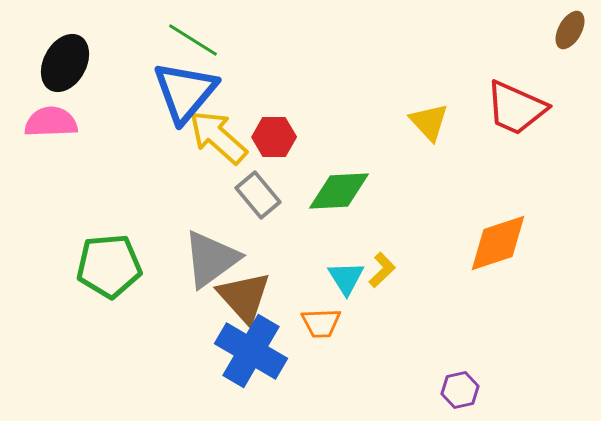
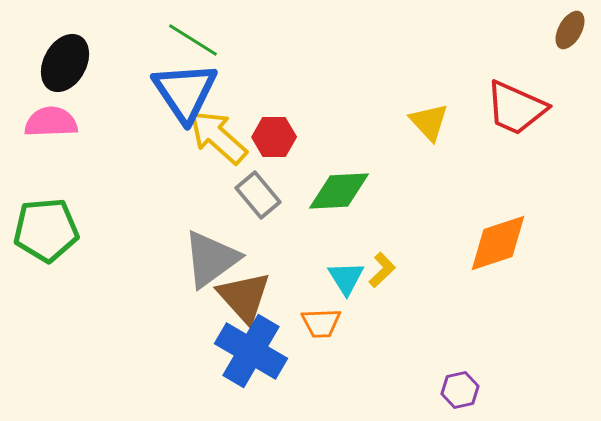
blue triangle: rotated 14 degrees counterclockwise
green pentagon: moved 63 px left, 36 px up
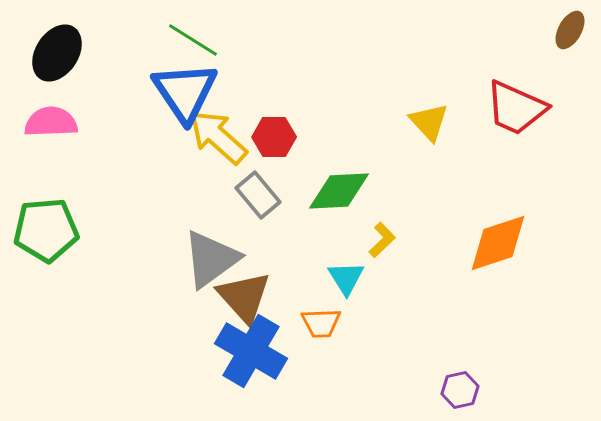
black ellipse: moved 8 px left, 10 px up; rotated 4 degrees clockwise
yellow L-shape: moved 30 px up
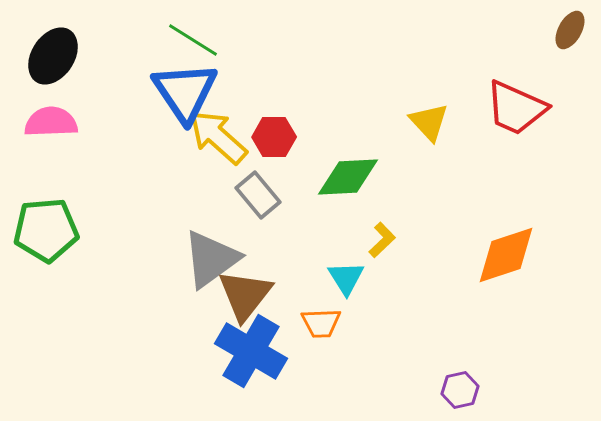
black ellipse: moved 4 px left, 3 px down
green diamond: moved 9 px right, 14 px up
orange diamond: moved 8 px right, 12 px down
brown triangle: moved 1 px right, 2 px up; rotated 20 degrees clockwise
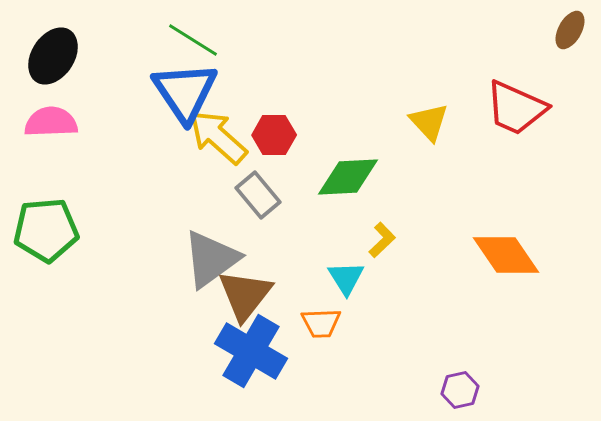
red hexagon: moved 2 px up
orange diamond: rotated 74 degrees clockwise
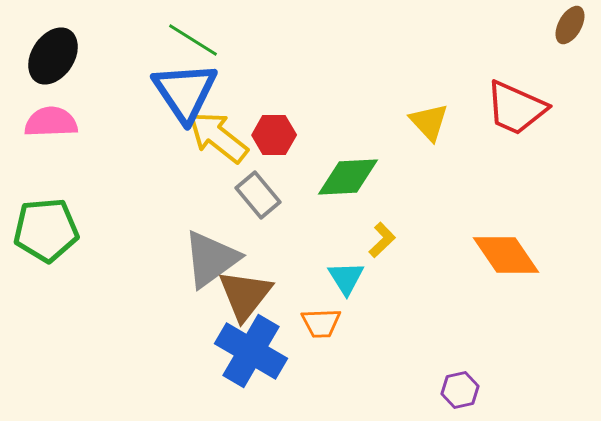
brown ellipse: moved 5 px up
yellow arrow: rotated 4 degrees counterclockwise
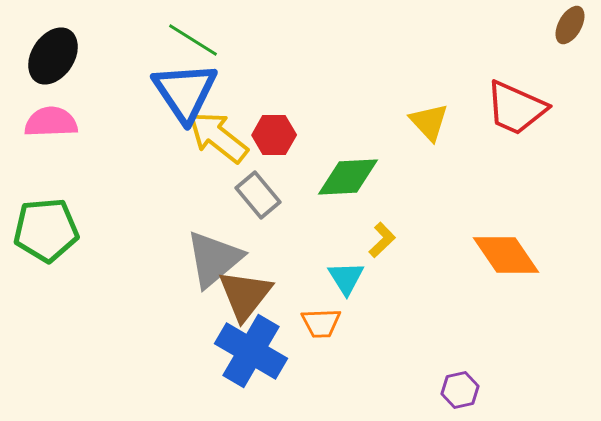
gray triangle: moved 3 px right; rotated 4 degrees counterclockwise
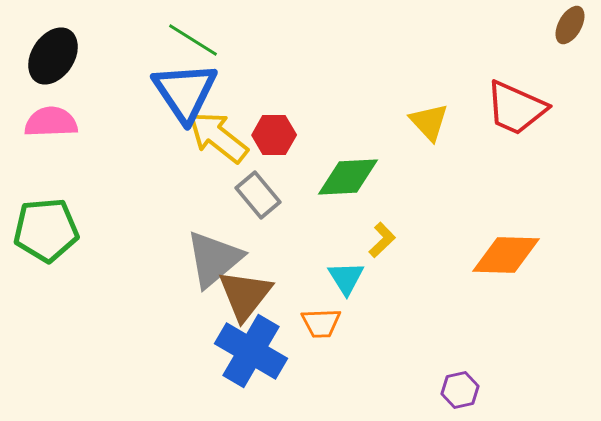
orange diamond: rotated 54 degrees counterclockwise
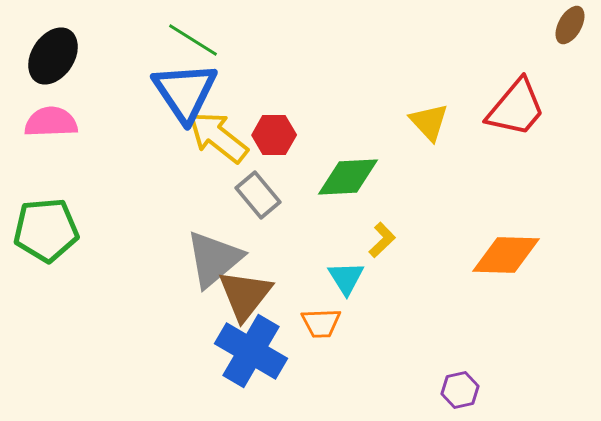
red trapezoid: rotated 74 degrees counterclockwise
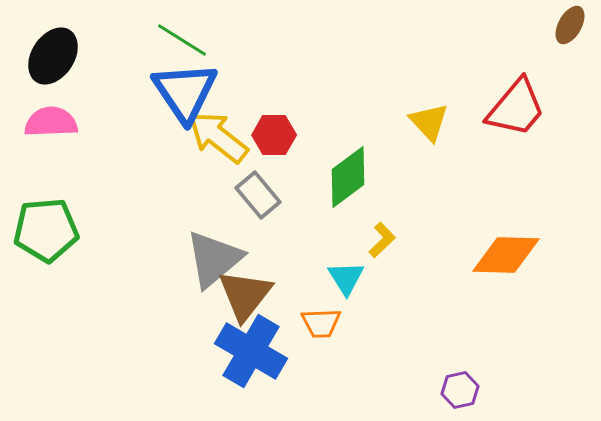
green line: moved 11 px left
green diamond: rotated 34 degrees counterclockwise
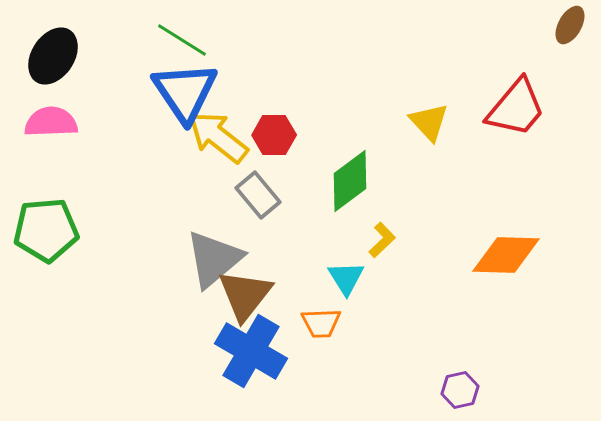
green diamond: moved 2 px right, 4 px down
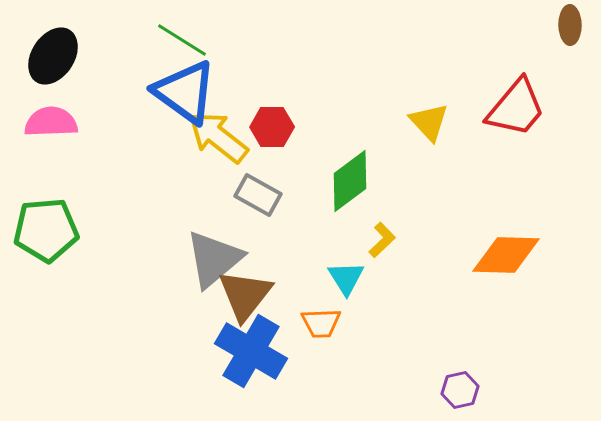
brown ellipse: rotated 30 degrees counterclockwise
blue triangle: rotated 20 degrees counterclockwise
red hexagon: moved 2 px left, 8 px up
gray rectangle: rotated 21 degrees counterclockwise
